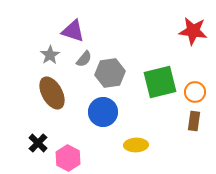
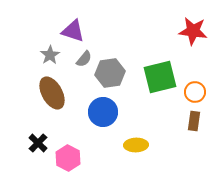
green square: moved 5 px up
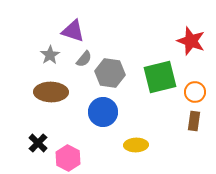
red star: moved 2 px left, 10 px down; rotated 12 degrees clockwise
gray hexagon: rotated 16 degrees clockwise
brown ellipse: moved 1 px left, 1 px up; rotated 60 degrees counterclockwise
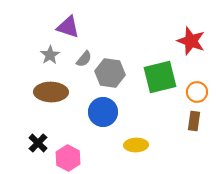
purple triangle: moved 5 px left, 4 px up
orange circle: moved 2 px right
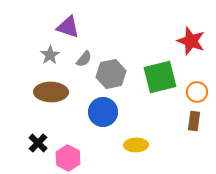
gray hexagon: moved 1 px right, 1 px down; rotated 20 degrees counterclockwise
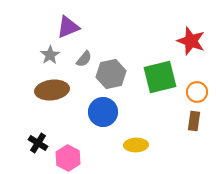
purple triangle: rotated 40 degrees counterclockwise
brown ellipse: moved 1 px right, 2 px up; rotated 8 degrees counterclockwise
black cross: rotated 12 degrees counterclockwise
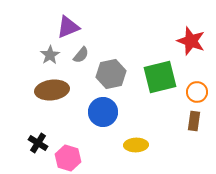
gray semicircle: moved 3 px left, 4 px up
pink hexagon: rotated 10 degrees counterclockwise
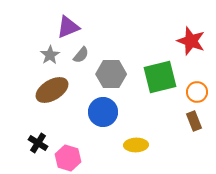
gray hexagon: rotated 12 degrees clockwise
brown ellipse: rotated 24 degrees counterclockwise
brown rectangle: rotated 30 degrees counterclockwise
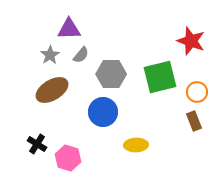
purple triangle: moved 1 px right, 2 px down; rotated 20 degrees clockwise
black cross: moved 1 px left, 1 px down
